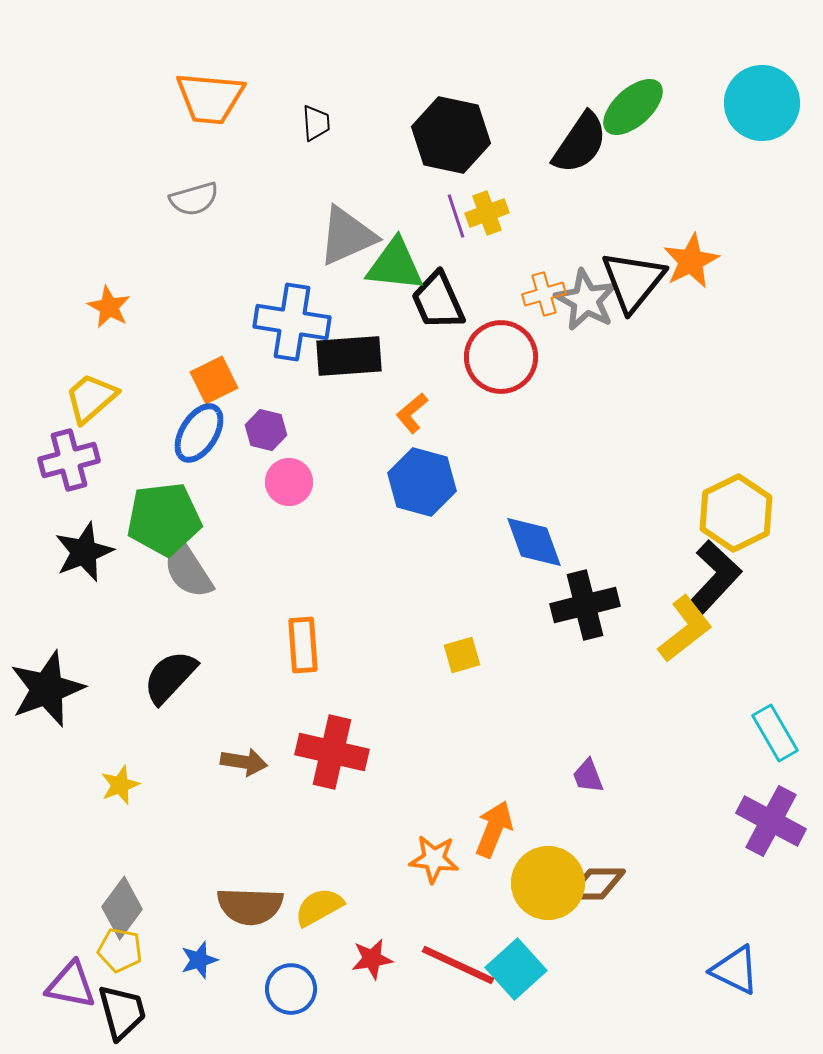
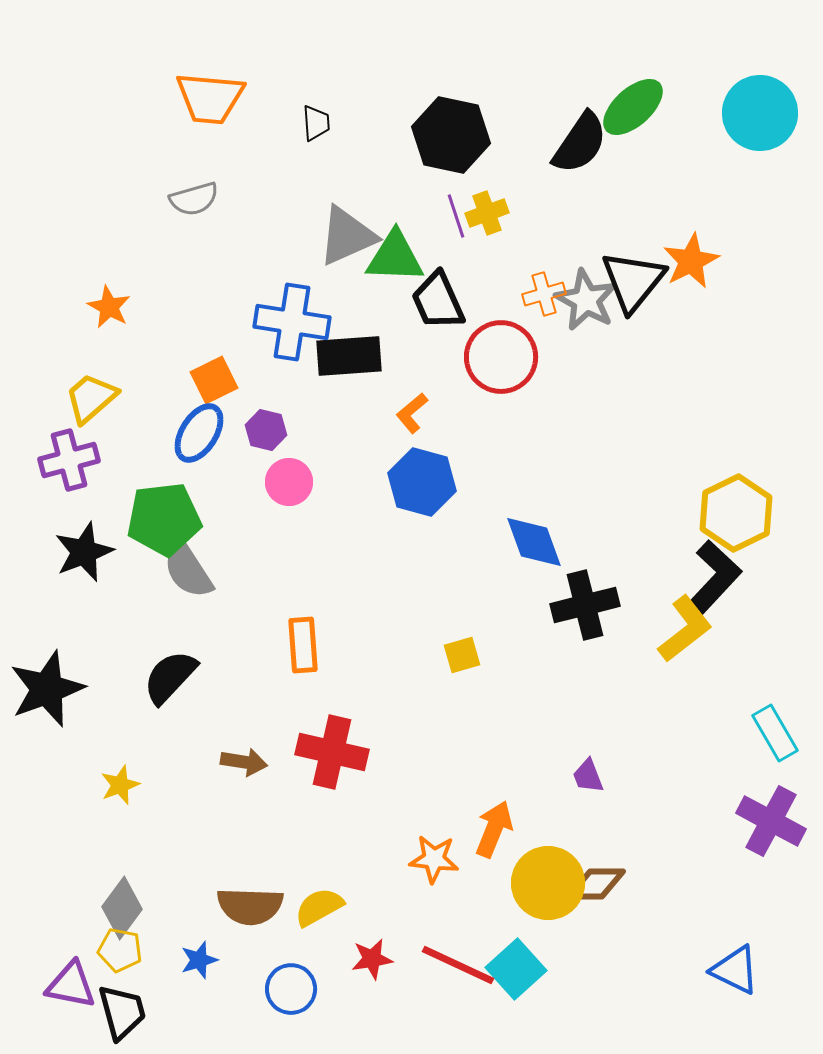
cyan circle at (762, 103): moved 2 px left, 10 px down
green triangle at (395, 265): moved 8 px up; rotated 4 degrees counterclockwise
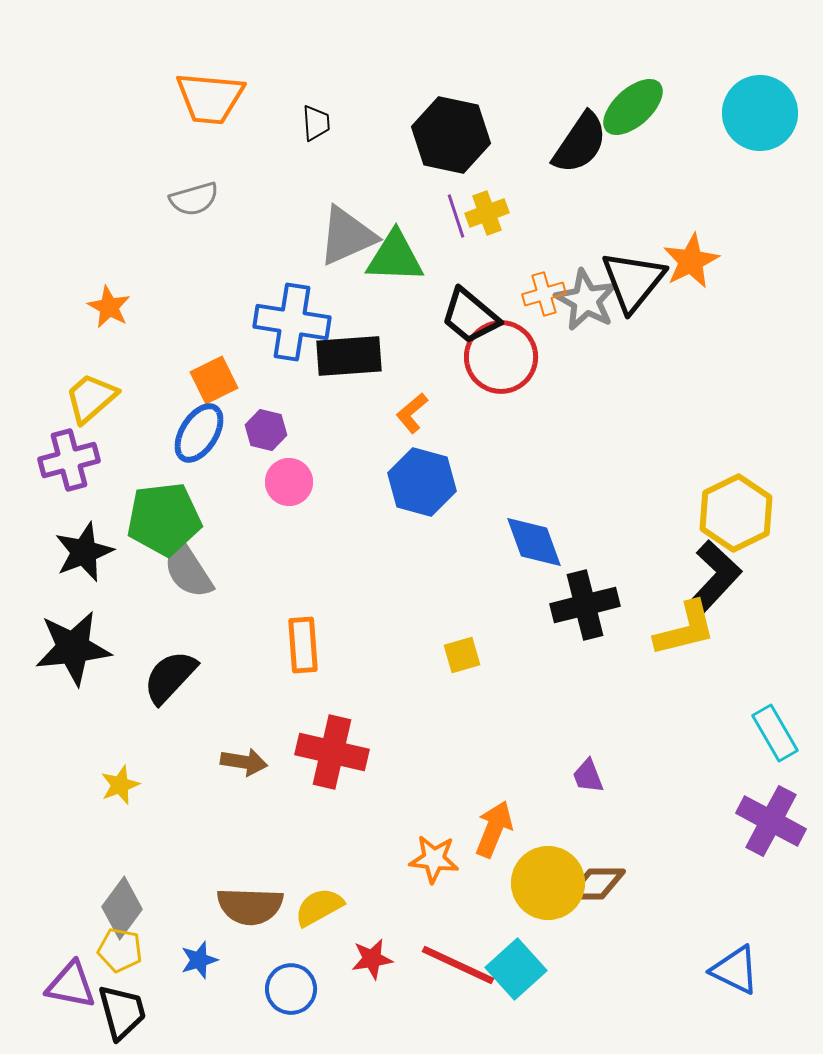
black trapezoid at (438, 301): moved 32 px right, 15 px down; rotated 26 degrees counterclockwise
yellow L-shape at (685, 629): rotated 24 degrees clockwise
black star at (47, 689): moved 26 px right, 41 px up; rotated 14 degrees clockwise
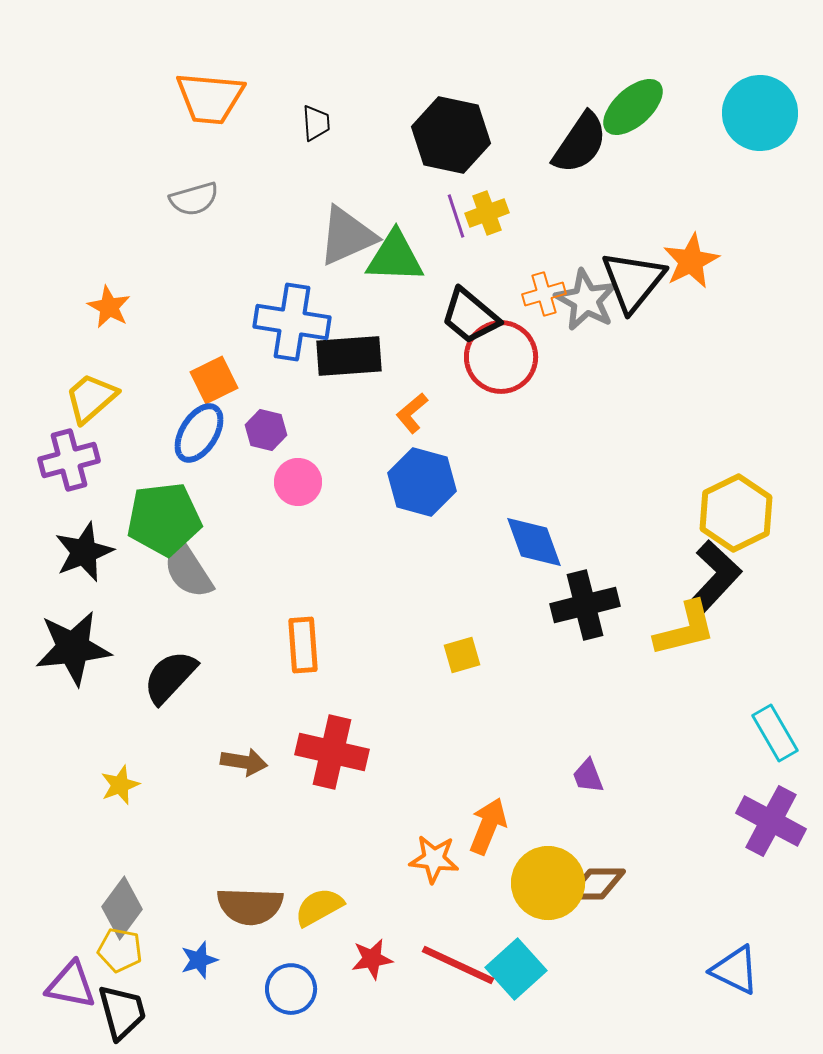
pink circle at (289, 482): moved 9 px right
orange arrow at (494, 829): moved 6 px left, 3 px up
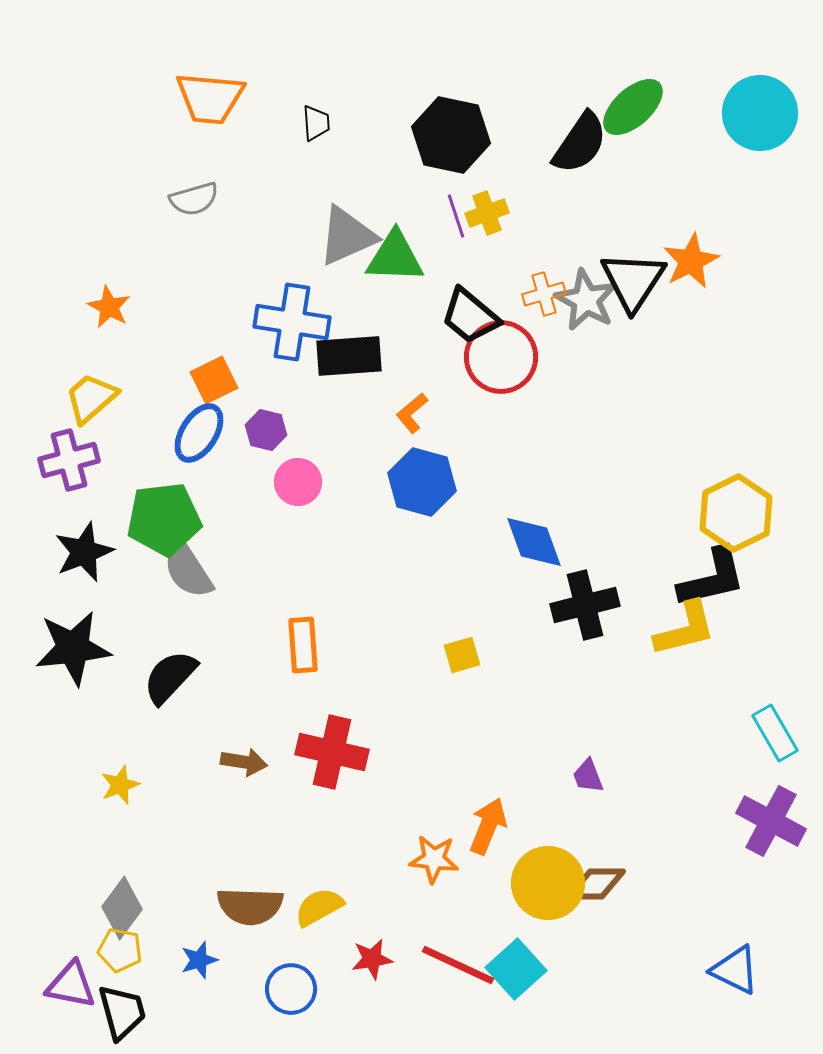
black triangle at (633, 281): rotated 6 degrees counterclockwise
black L-shape at (714, 578): moved 2 px left; rotated 34 degrees clockwise
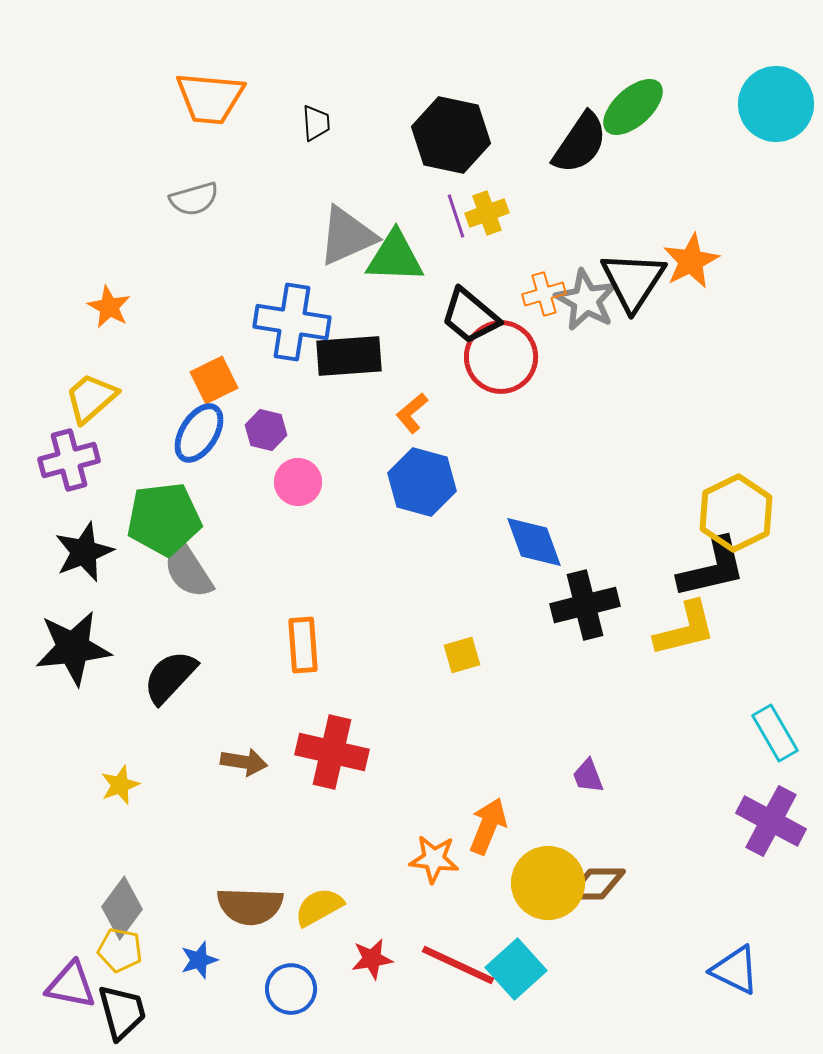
cyan circle at (760, 113): moved 16 px right, 9 px up
black L-shape at (712, 578): moved 10 px up
